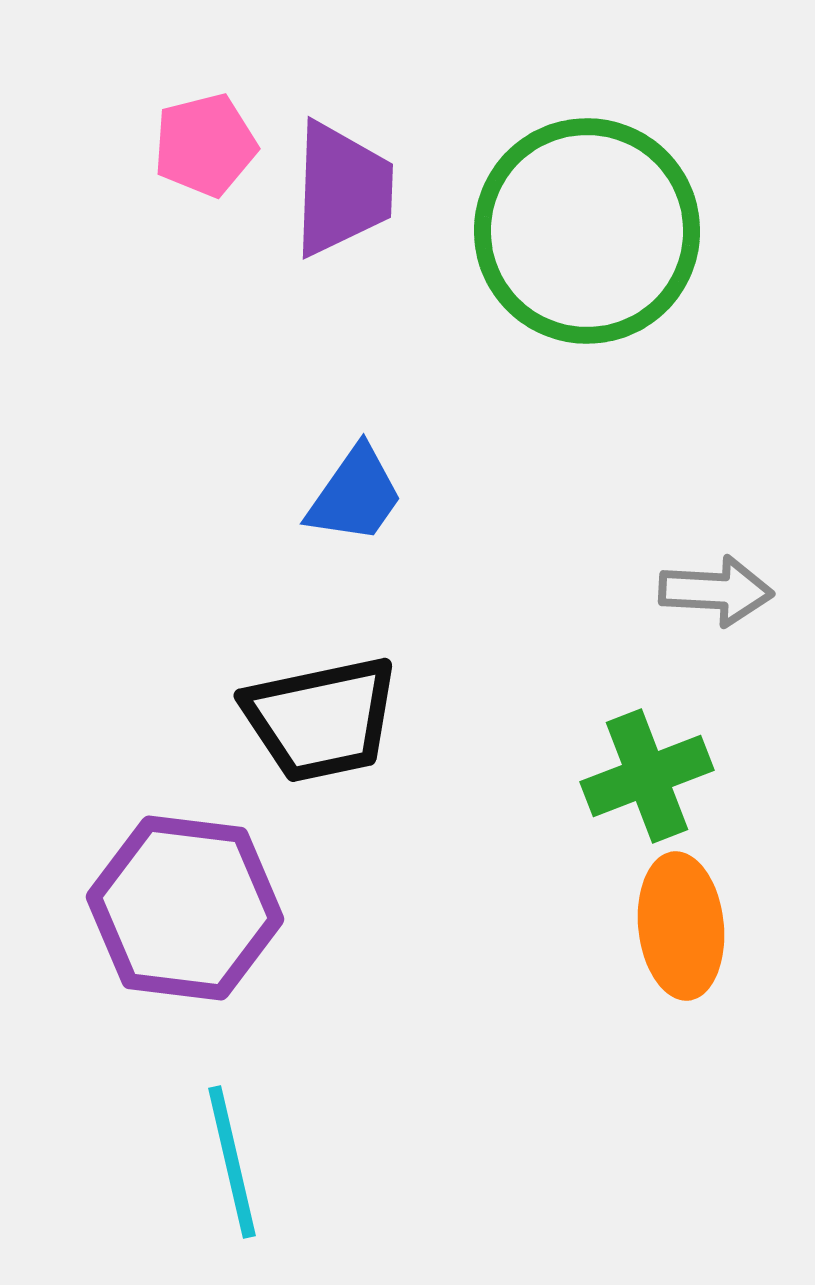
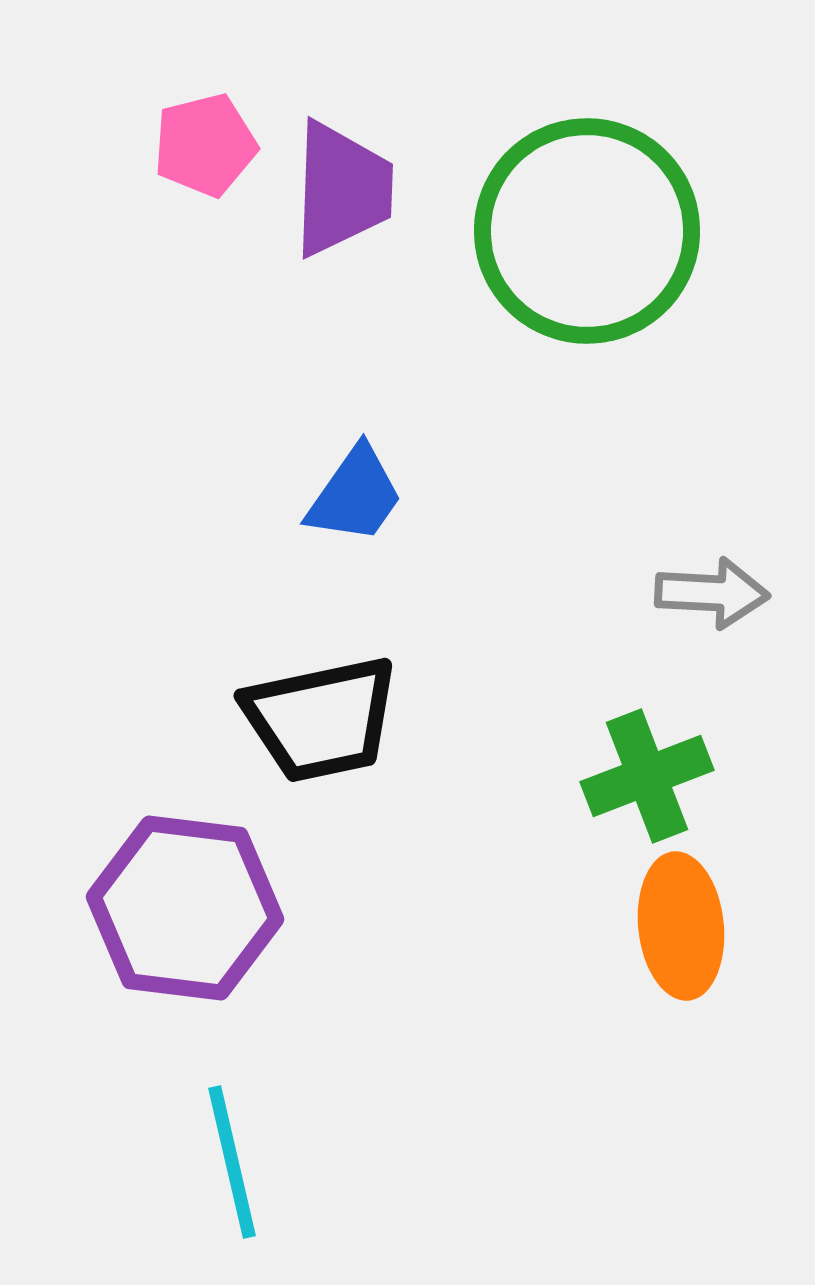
gray arrow: moved 4 px left, 2 px down
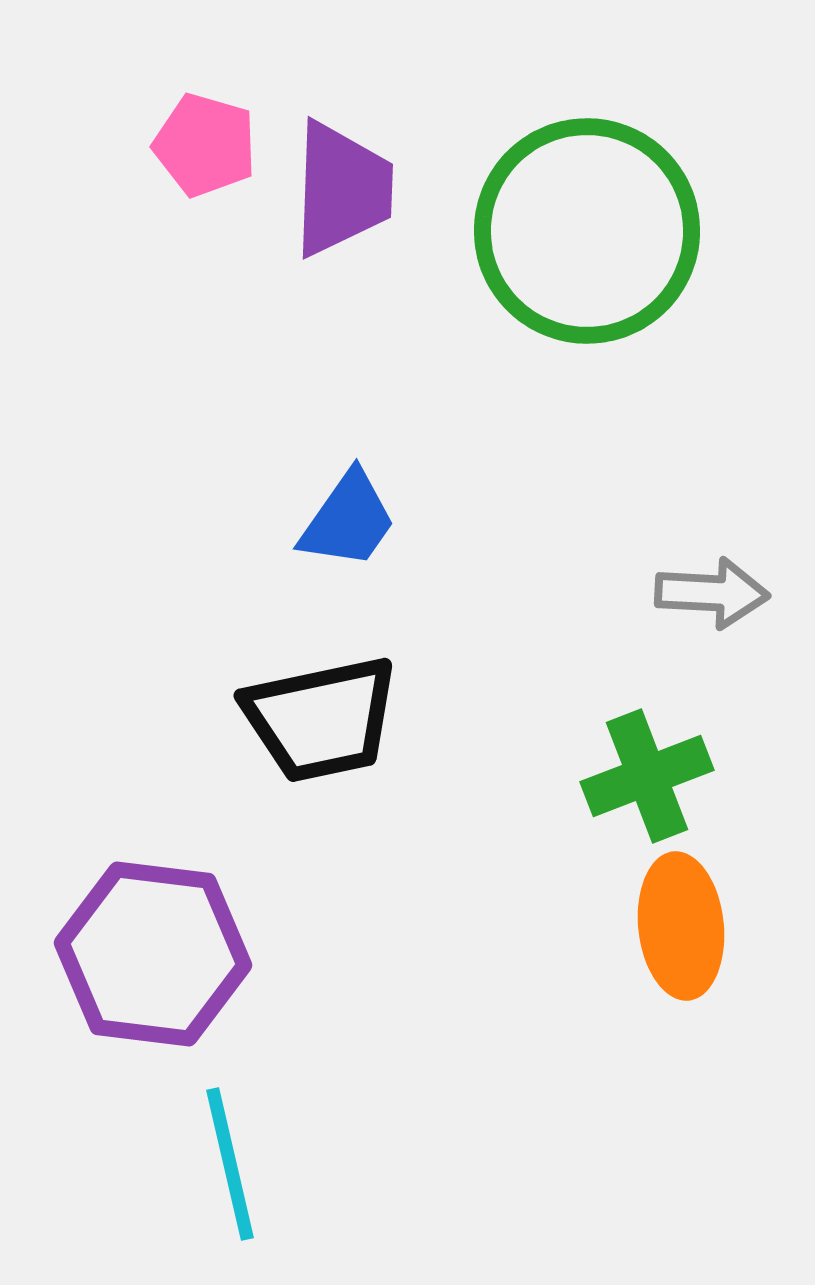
pink pentagon: rotated 30 degrees clockwise
blue trapezoid: moved 7 px left, 25 px down
purple hexagon: moved 32 px left, 46 px down
cyan line: moved 2 px left, 2 px down
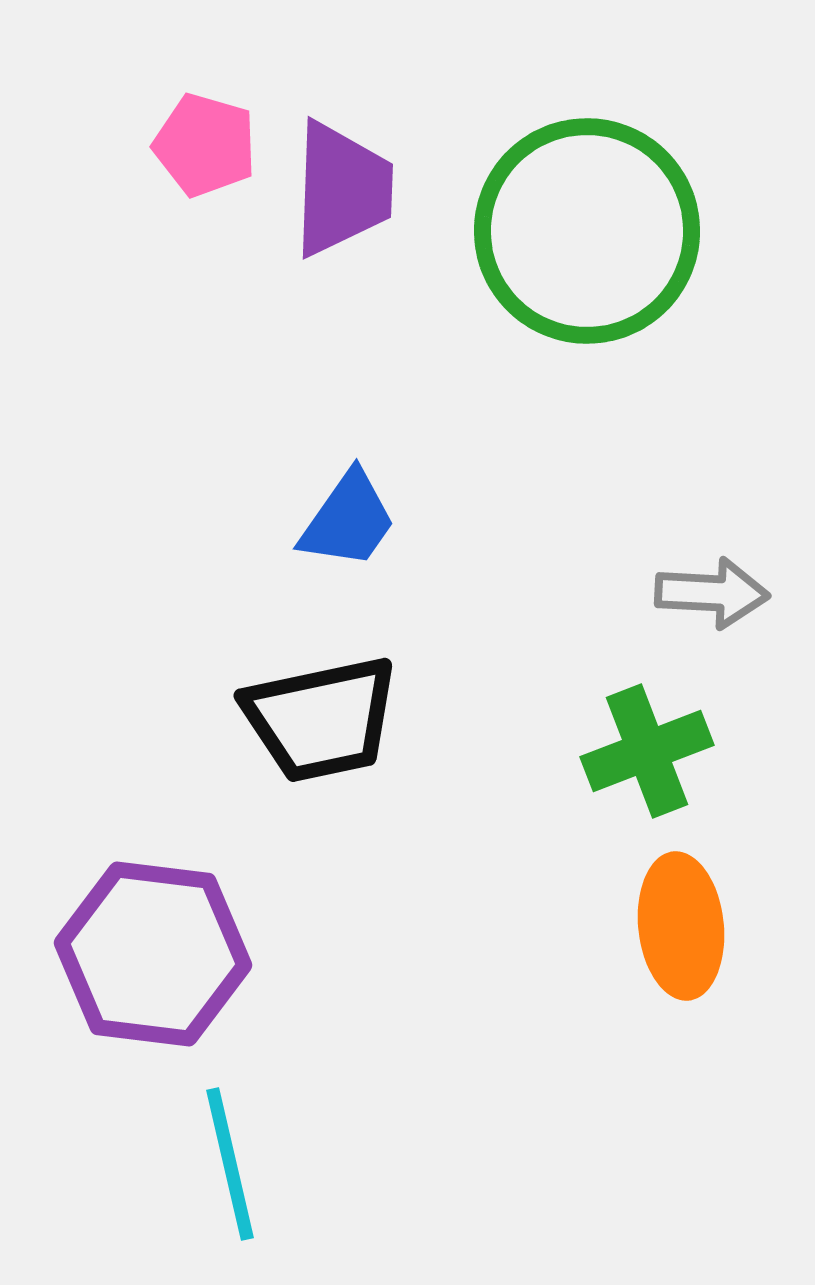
green cross: moved 25 px up
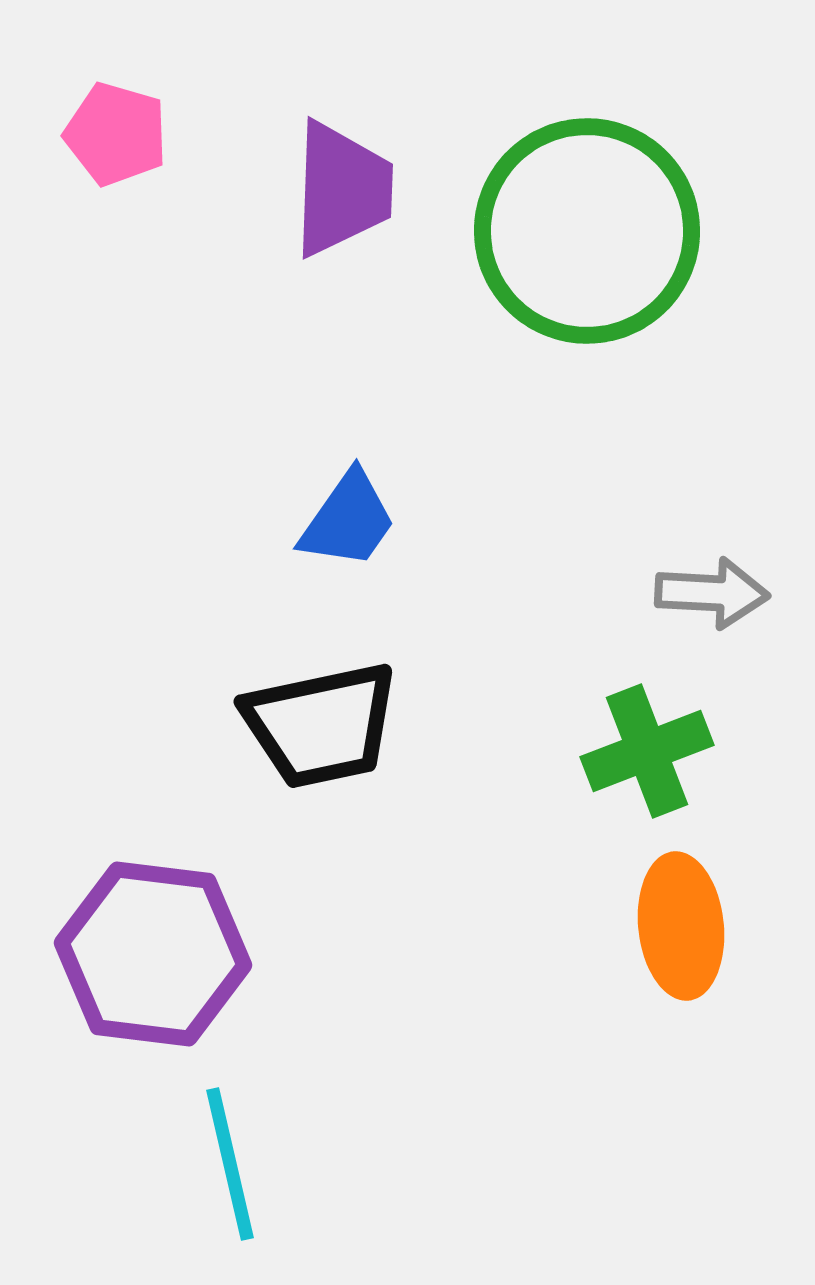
pink pentagon: moved 89 px left, 11 px up
black trapezoid: moved 6 px down
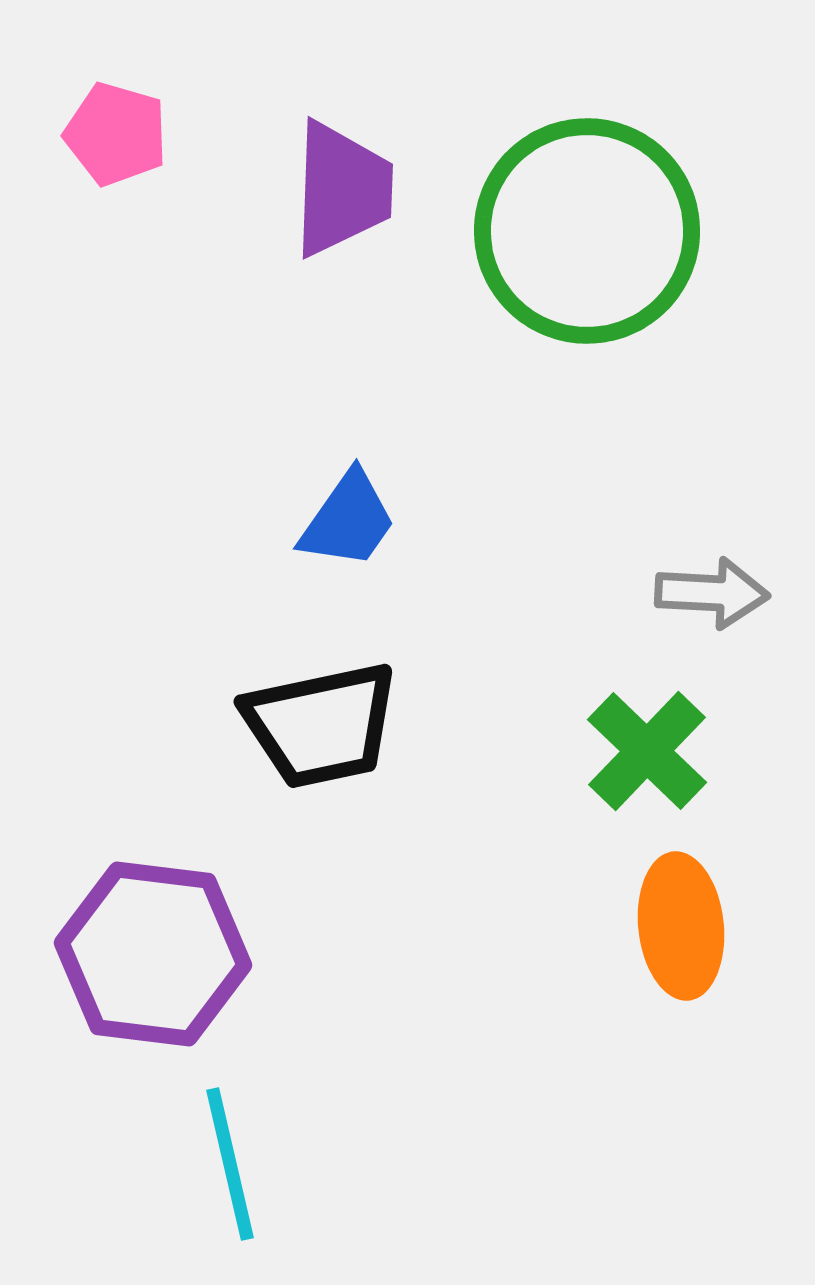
green cross: rotated 25 degrees counterclockwise
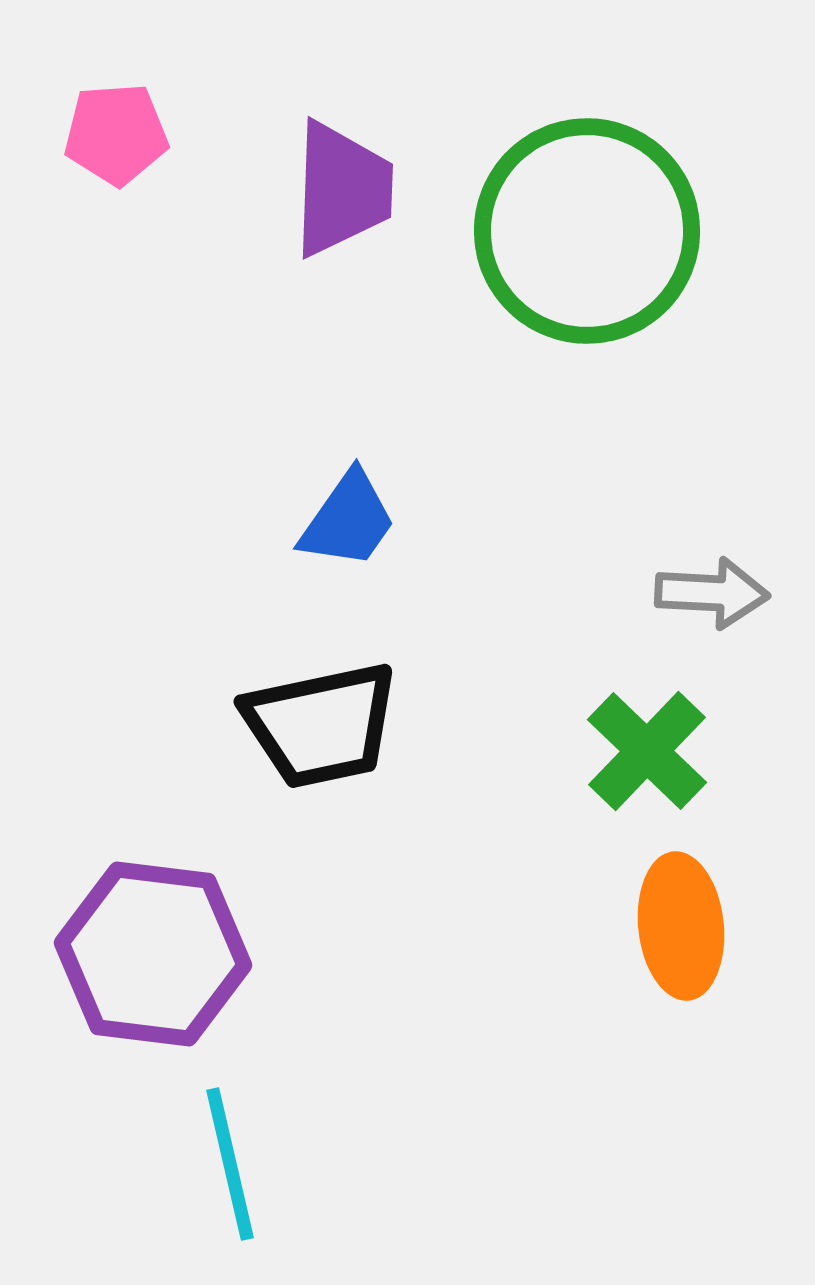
pink pentagon: rotated 20 degrees counterclockwise
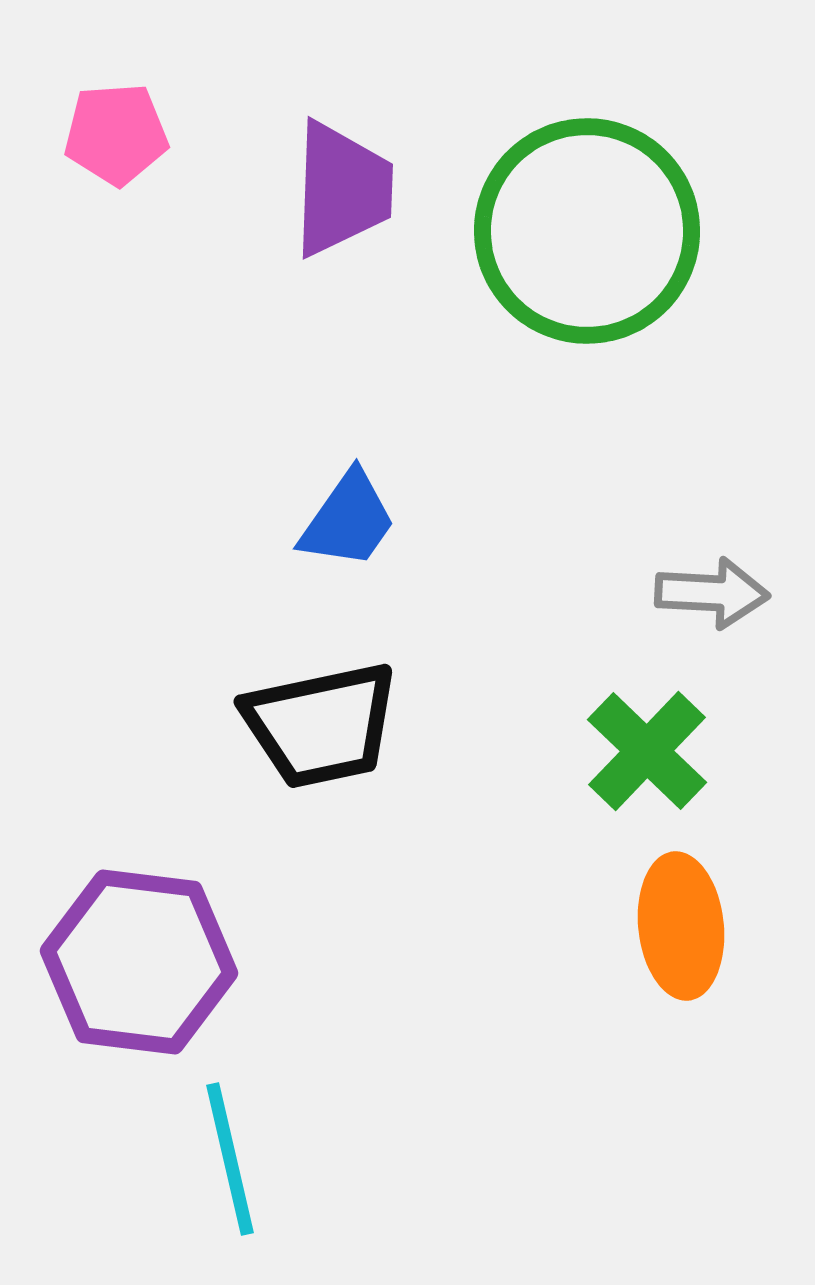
purple hexagon: moved 14 px left, 8 px down
cyan line: moved 5 px up
